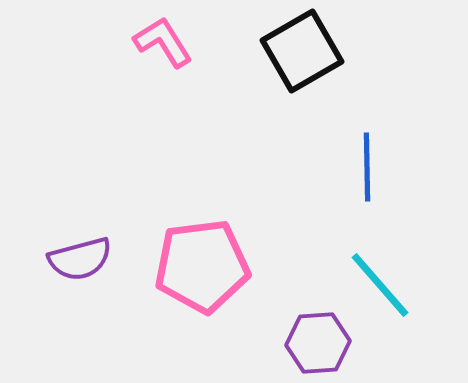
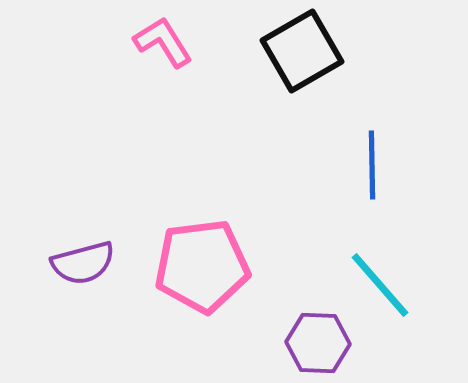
blue line: moved 5 px right, 2 px up
purple semicircle: moved 3 px right, 4 px down
purple hexagon: rotated 6 degrees clockwise
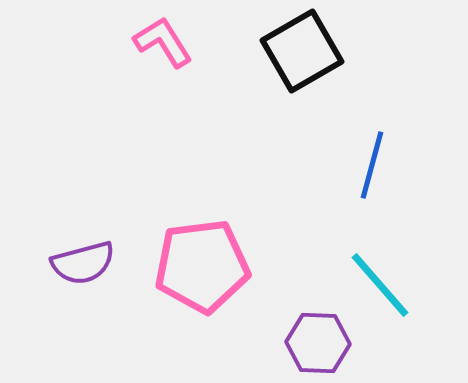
blue line: rotated 16 degrees clockwise
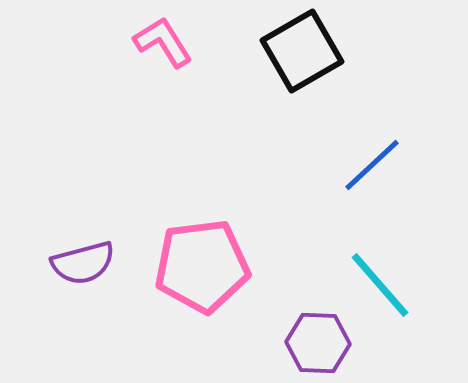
blue line: rotated 32 degrees clockwise
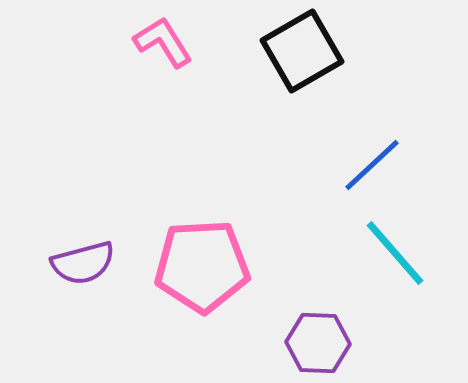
pink pentagon: rotated 4 degrees clockwise
cyan line: moved 15 px right, 32 px up
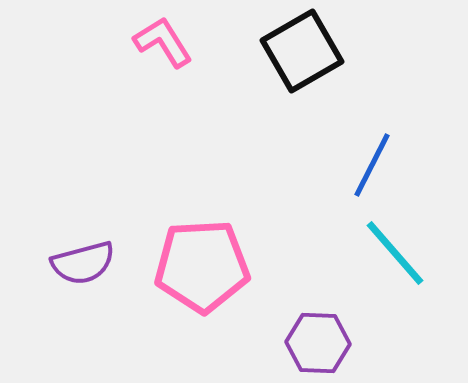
blue line: rotated 20 degrees counterclockwise
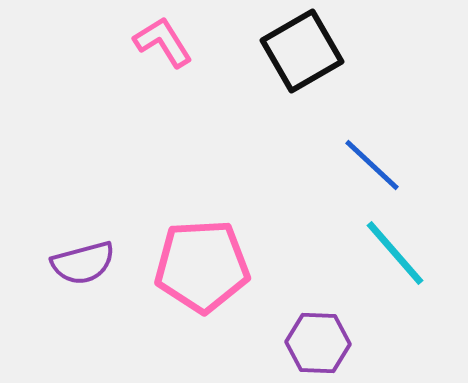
blue line: rotated 74 degrees counterclockwise
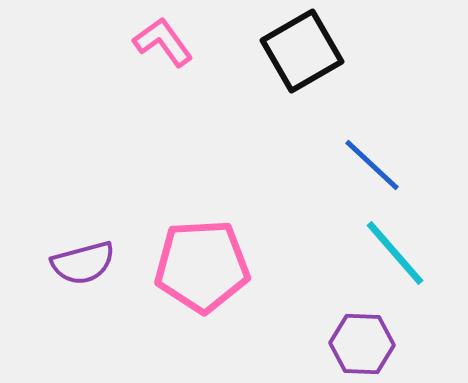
pink L-shape: rotated 4 degrees counterclockwise
purple hexagon: moved 44 px right, 1 px down
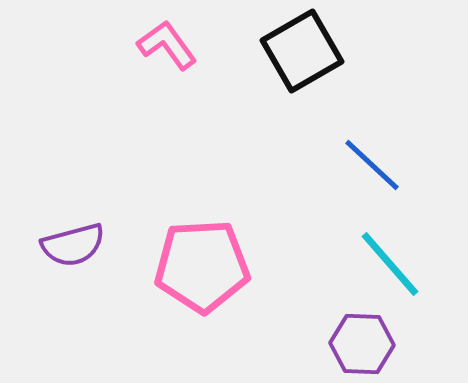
pink L-shape: moved 4 px right, 3 px down
cyan line: moved 5 px left, 11 px down
purple semicircle: moved 10 px left, 18 px up
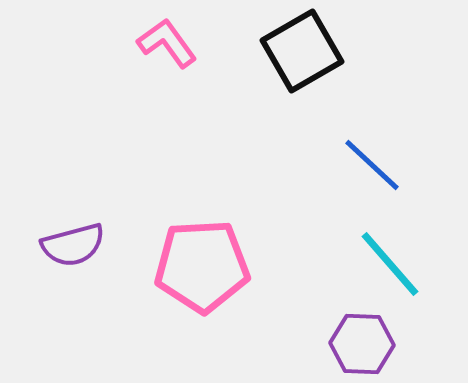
pink L-shape: moved 2 px up
